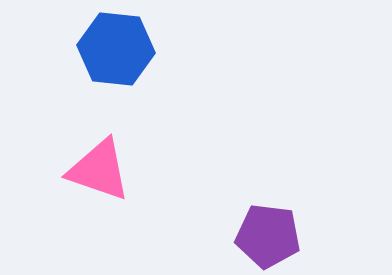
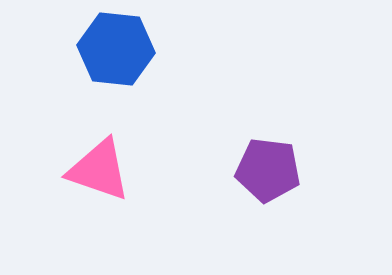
purple pentagon: moved 66 px up
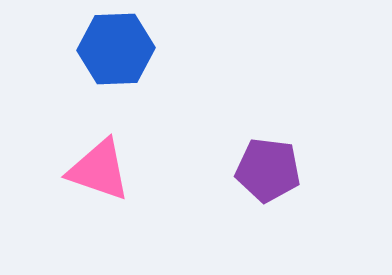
blue hexagon: rotated 8 degrees counterclockwise
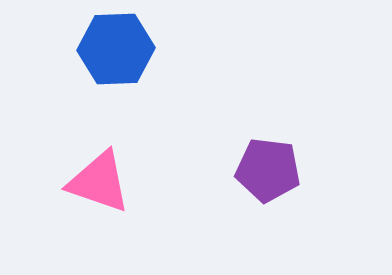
pink triangle: moved 12 px down
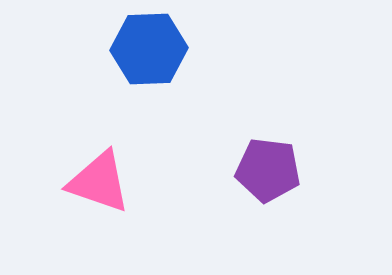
blue hexagon: moved 33 px right
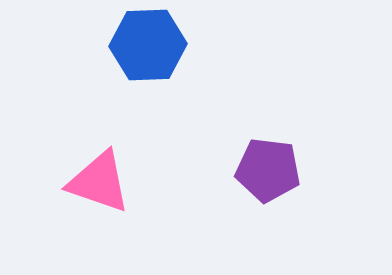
blue hexagon: moved 1 px left, 4 px up
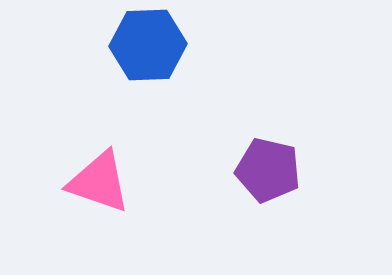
purple pentagon: rotated 6 degrees clockwise
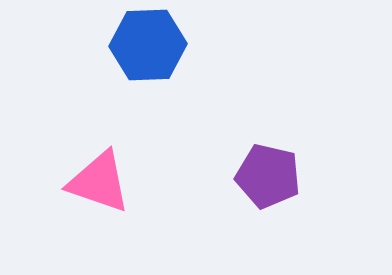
purple pentagon: moved 6 px down
